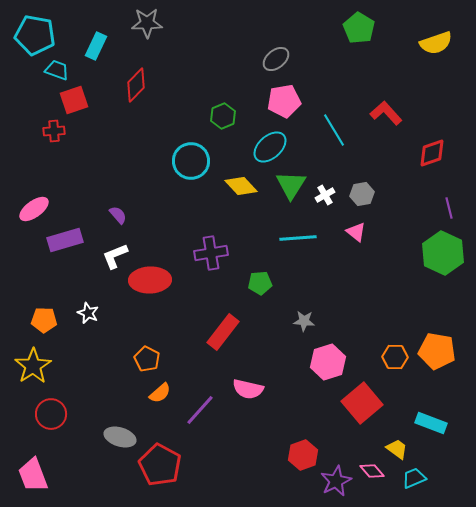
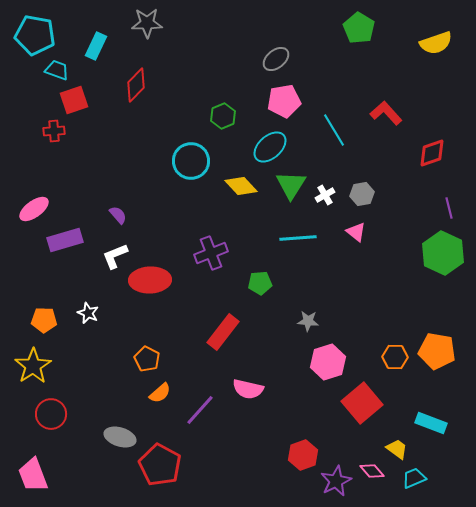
purple cross at (211, 253): rotated 12 degrees counterclockwise
gray star at (304, 321): moved 4 px right
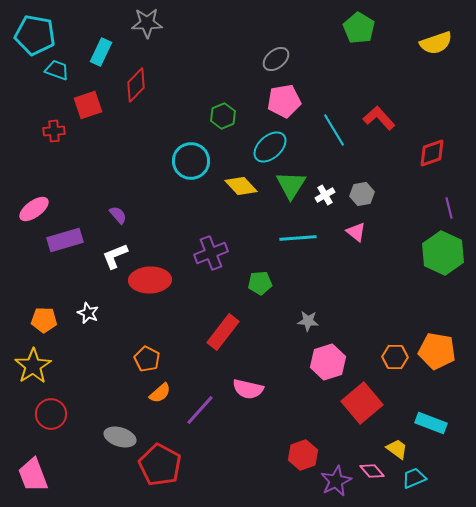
cyan rectangle at (96, 46): moved 5 px right, 6 px down
red square at (74, 100): moved 14 px right, 5 px down
red L-shape at (386, 113): moved 7 px left, 5 px down
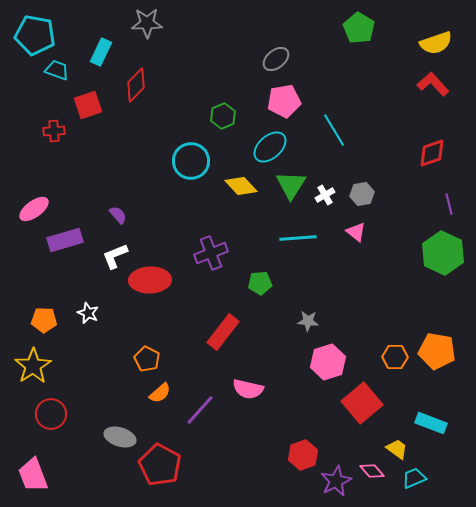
red L-shape at (379, 118): moved 54 px right, 34 px up
purple line at (449, 208): moved 4 px up
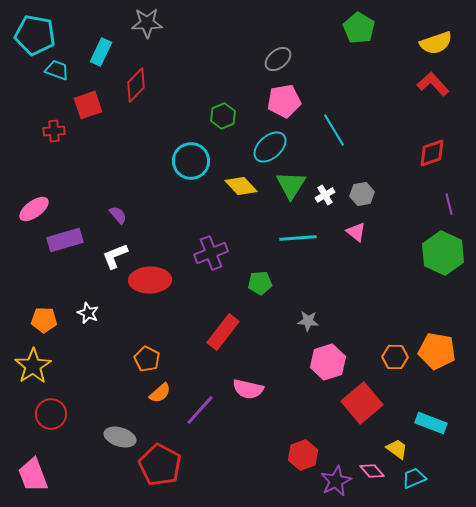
gray ellipse at (276, 59): moved 2 px right
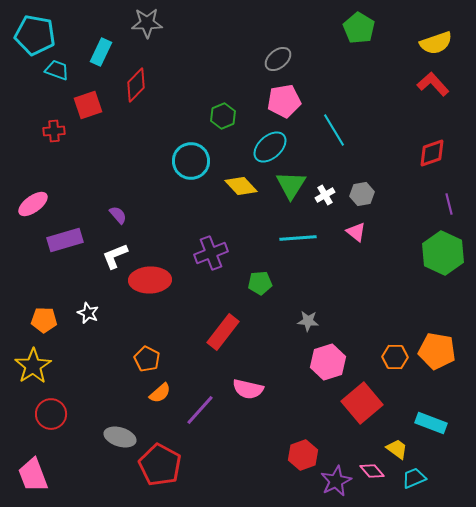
pink ellipse at (34, 209): moved 1 px left, 5 px up
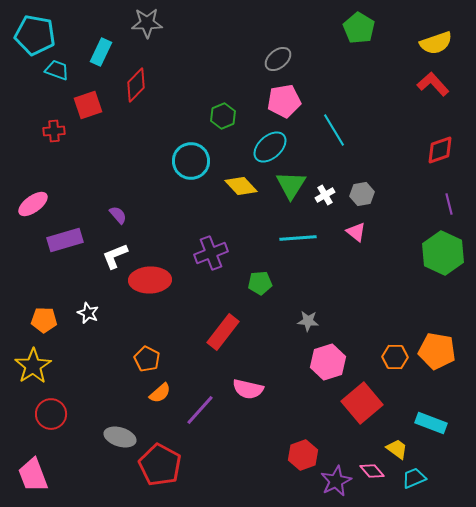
red diamond at (432, 153): moved 8 px right, 3 px up
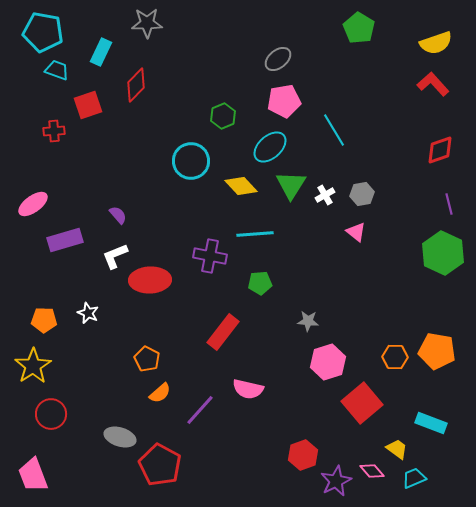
cyan pentagon at (35, 35): moved 8 px right, 3 px up
cyan line at (298, 238): moved 43 px left, 4 px up
purple cross at (211, 253): moved 1 px left, 3 px down; rotated 32 degrees clockwise
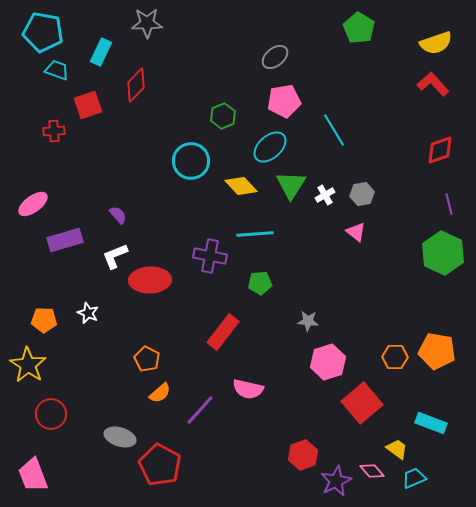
gray ellipse at (278, 59): moved 3 px left, 2 px up
yellow star at (33, 366): moved 5 px left, 1 px up; rotated 6 degrees counterclockwise
